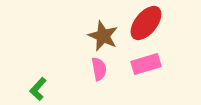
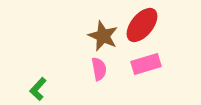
red ellipse: moved 4 px left, 2 px down
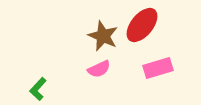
pink rectangle: moved 12 px right, 4 px down
pink semicircle: rotated 75 degrees clockwise
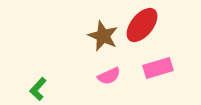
pink semicircle: moved 10 px right, 7 px down
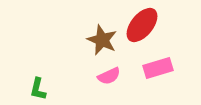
brown star: moved 1 px left, 4 px down
green L-shape: rotated 30 degrees counterclockwise
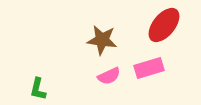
red ellipse: moved 22 px right
brown star: rotated 16 degrees counterclockwise
pink rectangle: moved 9 px left
